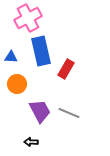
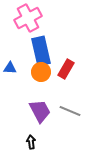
blue triangle: moved 1 px left, 11 px down
orange circle: moved 24 px right, 12 px up
gray line: moved 1 px right, 2 px up
black arrow: rotated 80 degrees clockwise
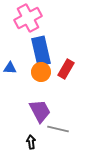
gray line: moved 12 px left, 18 px down; rotated 10 degrees counterclockwise
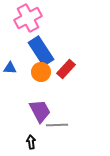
blue rectangle: rotated 20 degrees counterclockwise
red rectangle: rotated 12 degrees clockwise
gray line: moved 1 px left, 4 px up; rotated 15 degrees counterclockwise
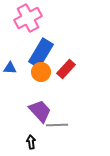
blue rectangle: moved 2 px down; rotated 64 degrees clockwise
purple trapezoid: rotated 15 degrees counterclockwise
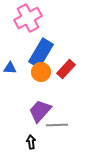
purple trapezoid: rotated 95 degrees counterclockwise
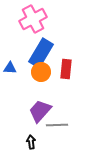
pink cross: moved 5 px right, 1 px down
red rectangle: rotated 36 degrees counterclockwise
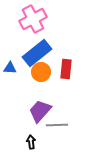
blue rectangle: moved 4 px left; rotated 20 degrees clockwise
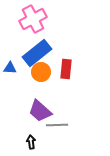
purple trapezoid: rotated 90 degrees counterclockwise
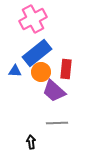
blue triangle: moved 5 px right, 3 px down
purple trapezoid: moved 14 px right, 20 px up
gray line: moved 2 px up
